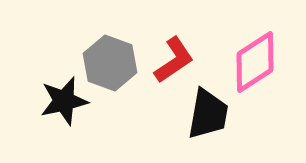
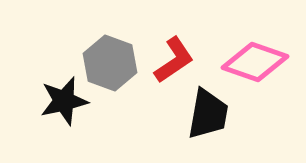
pink diamond: rotated 52 degrees clockwise
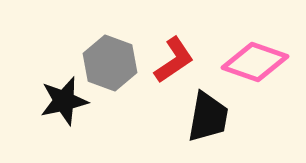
black trapezoid: moved 3 px down
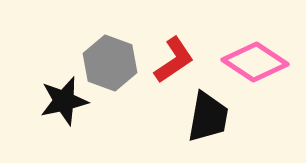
pink diamond: rotated 14 degrees clockwise
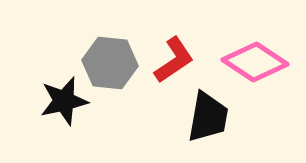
gray hexagon: rotated 14 degrees counterclockwise
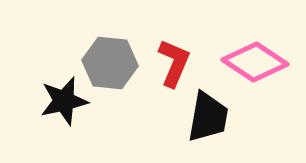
red L-shape: moved 3 px down; rotated 33 degrees counterclockwise
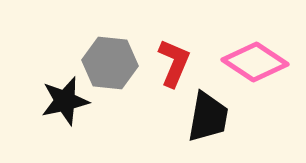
black star: moved 1 px right
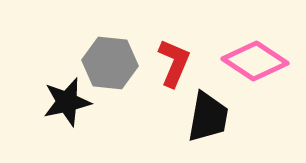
pink diamond: moved 1 px up
black star: moved 2 px right, 1 px down
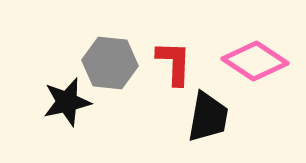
red L-shape: rotated 21 degrees counterclockwise
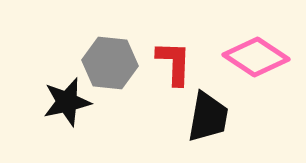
pink diamond: moved 1 px right, 4 px up
